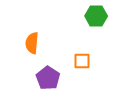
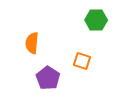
green hexagon: moved 4 px down
orange square: rotated 18 degrees clockwise
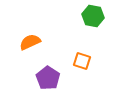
green hexagon: moved 3 px left, 4 px up; rotated 10 degrees clockwise
orange semicircle: moved 2 px left, 1 px up; rotated 60 degrees clockwise
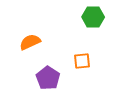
green hexagon: moved 1 px down; rotated 10 degrees counterclockwise
orange square: rotated 24 degrees counterclockwise
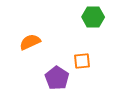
purple pentagon: moved 9 px right
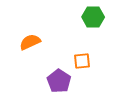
purple pentagon: moved 2 px right, 3 px down
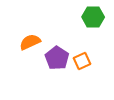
orange square: rotated 18 degrees counterclockwise
purple pentagon: moved 2 px left, 23 px up
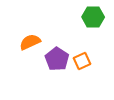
purple pentagon: moved 1 px down
